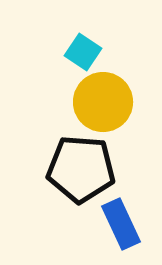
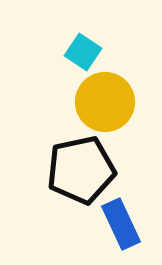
yellow circle: moved 2 px right
black pentagon: moved 1 px down; rotated 16 degrees counterclockwise
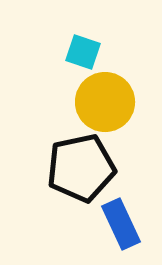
cyan square: rotated 15 degrees counterclockwise
black pentagon: moved 2 px up
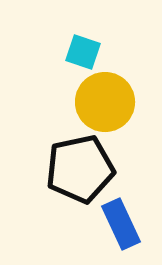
black pentagon: moved 1 px left, 1 px down
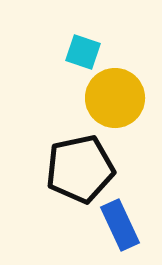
yellow circle: moved 10 px right, 4 px up
blue rectangle: moved 1 px left, 1 px down
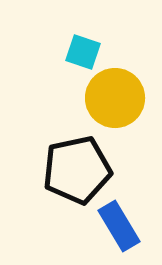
black pentagon: moved 3 px left, 1 px down
blue rectangle: moved 1 px left, 1 px down; rotated 6 degrees counterclockwise
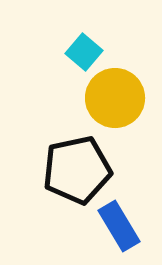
cyan square: moved 1 px right; rotated 21 degrees clockwise
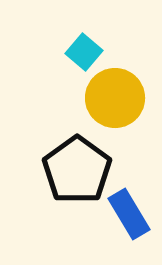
black pentagon: rotated 24 degrees counterclockwise
blue rectangle: moved 10 px right, 12 px up
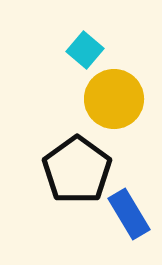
cyan square: moved 1 px right, 2 px up
yellow circle: moved 1 px left, 1 px down
